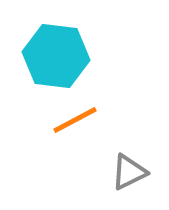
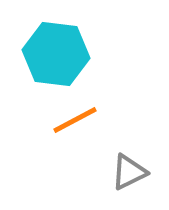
cyan hexagon: moved 2 px up
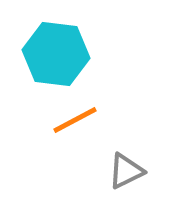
gray triangle: moved 3 px left, 1 px up
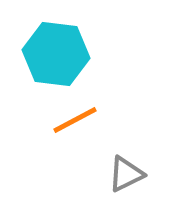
gray triangle: moved 3 px down
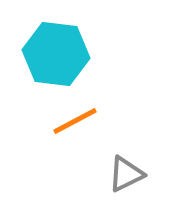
orange line: moved 1 px down
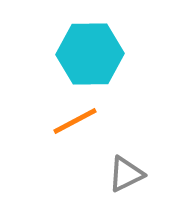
cyan hexagon: moved 34 px right; rotated 8 degrees counterclockwise
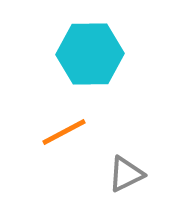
orange line: moved 11 px left, 11 px down
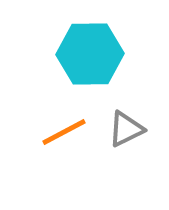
gray triangle: moved 45 px up
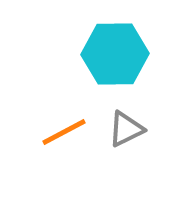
cyan hexagon: moved 25 px right
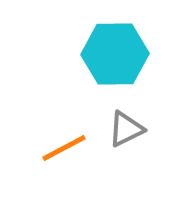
orange line: moved 16 px down
